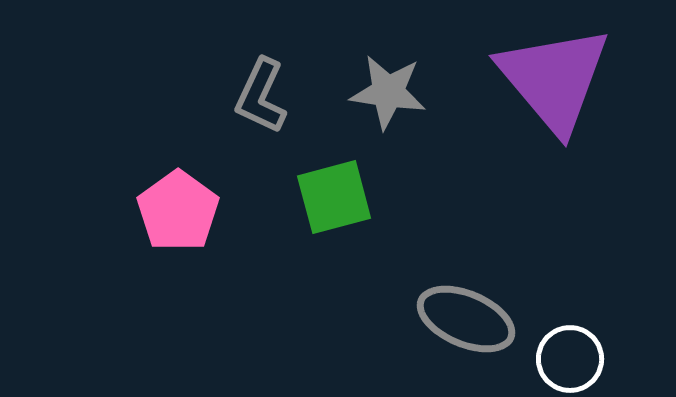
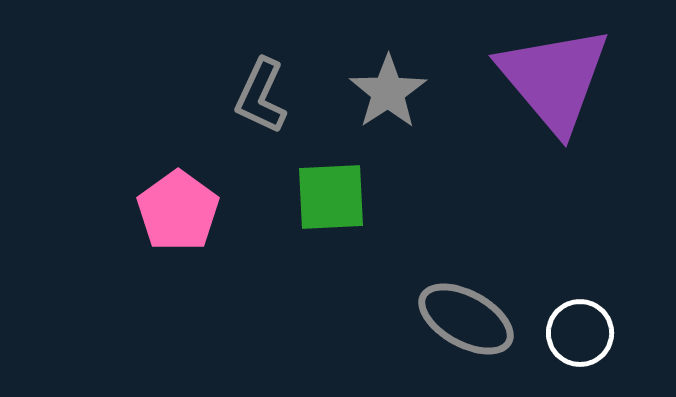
gray star: rotated 30 degrees clockwise
green square: moved 3 px left; rotated 12 degrees clockwise
gray ellipse: rotated 6 degrees clockwise
white circle: moved 10 px right, 26 px up
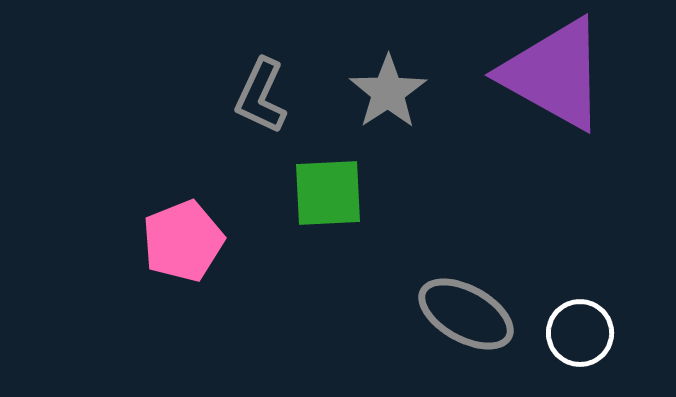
purple triangle: moved 5 px up; rotated 21 degrees counterclockwise
green square: moved 3 px left, 4 px up
pink pentagon: moved 5 px right, 30 px down; rotated 14 degrees clockwise
gray ellipse: moved 5 px up
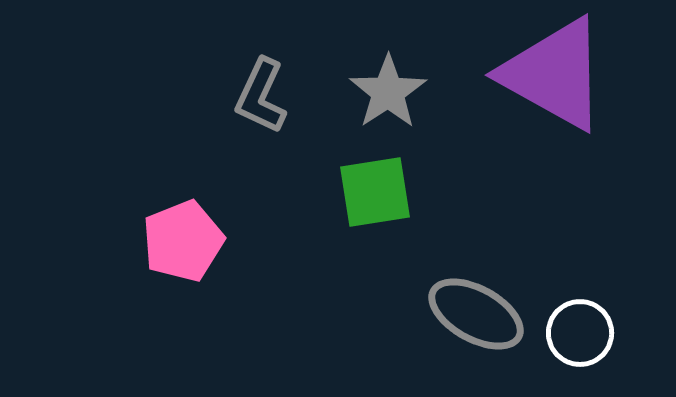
green square: moved 47 px right, 1 px up; rotated 6 degrees counterclockwise
gray ellipse: moved 10 px right
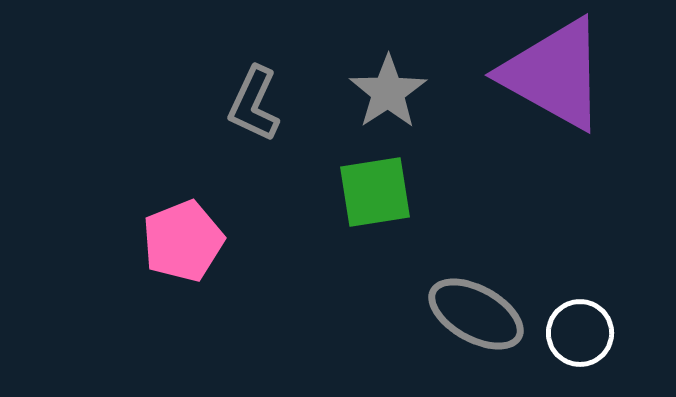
gray L-shape: moved 7 px left, 8 px down
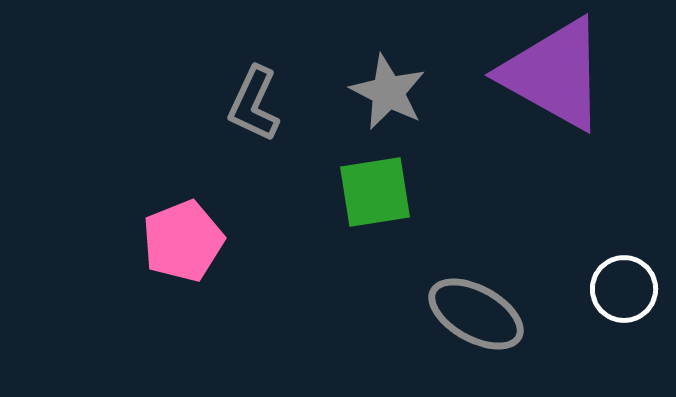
gray star: rotated 12 degrees counterclockwise
white circle: moved 44 px right, 44 px up
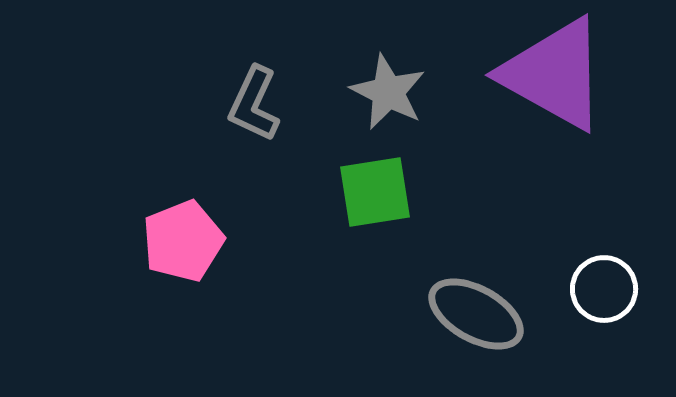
white circle: moved 20 px left
